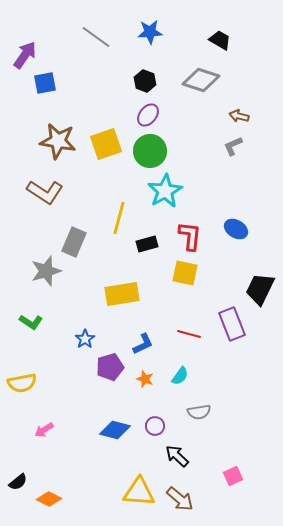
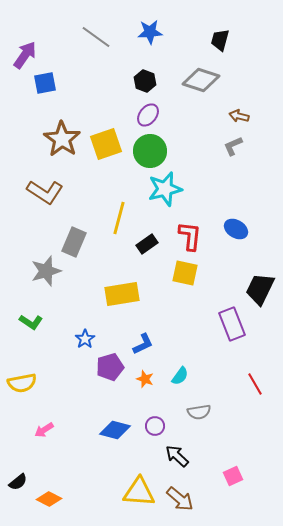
black trapezoid at (220, 40): rotated 105 degrees counterclockwise
brown star at (58, 141): moved 4 px right, 2 px up; rotated 24 degrees clockwise
cyan star at (165, 191): moved 2 px up; rotated 16 degrees clockwise
black rectangle at (147, 244): rotated 20 degrees counterclockwise
red line at (189, 334): moved 66 px right, 50 px down; rotated 45 degrees clockwise
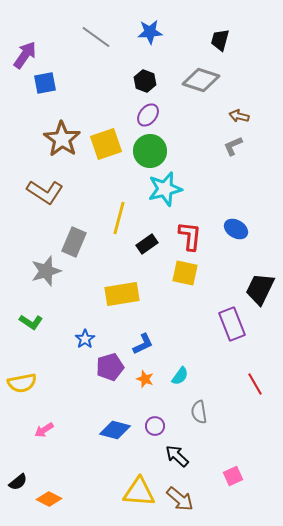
gray semicircle at (199, 412): rotated 90 degrees clockwise
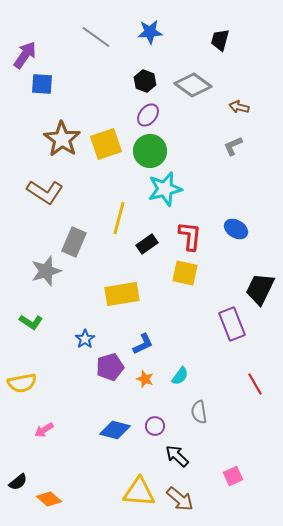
gray diamond at (201, 80): moved 8 px left, 5 px down; rotated 18 degrees clockwise
blue square at (45, 83): moved 3 px left, 1 px down; rotated 15 degrees clockwise
brown arrow at (239, 116): moved 9 px up
orange diamond at (49, 499): rotated 15 degrees clockwise
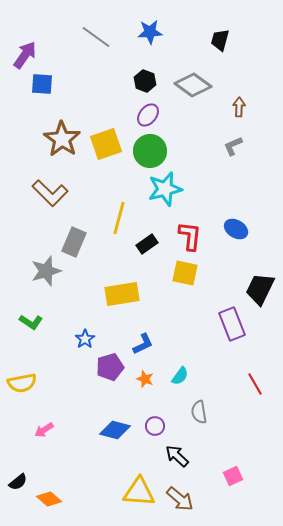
brown arrow at (239, 107): rotated 78 degrees clockwise
brown L-shape at (45, 192): moved 5 px right, 1 px down; rotated 12 degrees clockwise
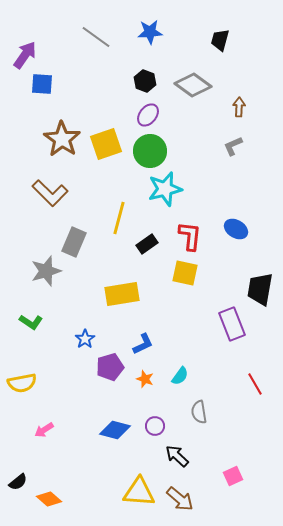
black trapezoid at (260, 289): rotated 16 degrees counterclockwise
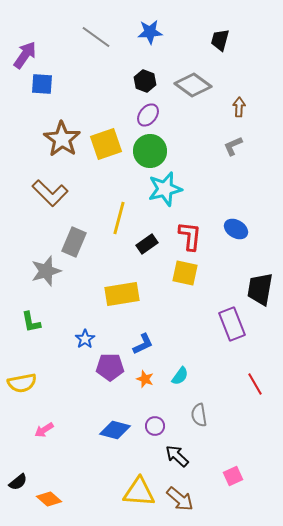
green L-shape at (31, 322): rotated 45 degrees clockwise
purple pentagon at (110, 367): rotated 16 degrees clockwise
gray semicircle at (199, 412): moved 3 px down
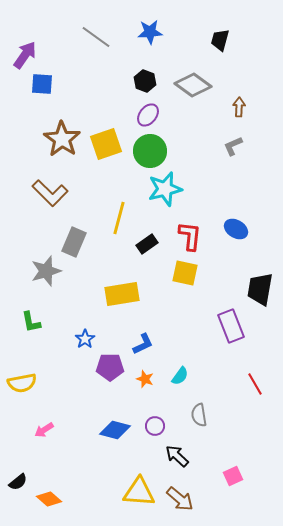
purple rectangle at (232, 324): moved 1 px left, 2 px down
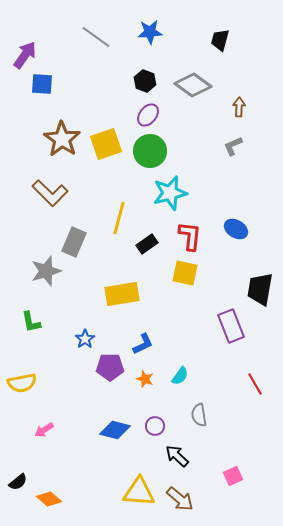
cyan star at (165, 189): moved 5 px right, 4 px down
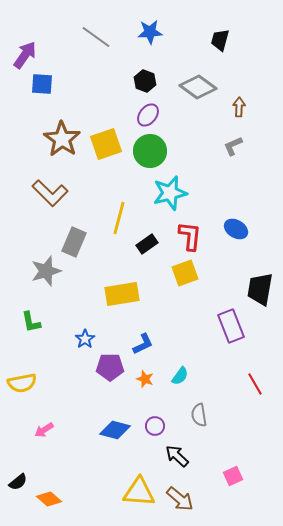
gray diamond at (193, 85): moved 5 px right, 2 px down
yellow square at (185, 273): rotated 32 degrees counterclockwise
